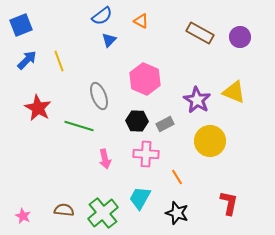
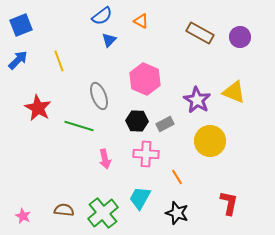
blue arrow: moved 9 px left
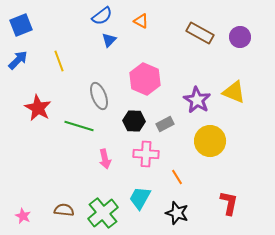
black hexagon: moved 3 px left
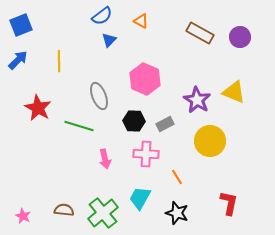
yellow line: rotated 20 degrees clockwise
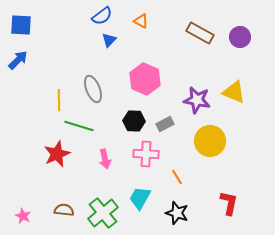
blue square: rotated 25 degrees clockwise
yellow line: moved 39 px down
gray ellipse: moved 6 px left, 7 px up
purple star: rotated 20 degrees counterclockwise
red star: moved 19 px right, 46 px down; rotated 20 degrees clockwise
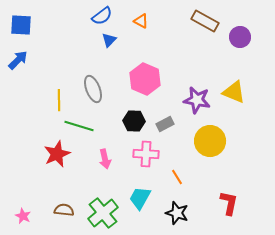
brown rectangle: moved 5 px right, 12 px up
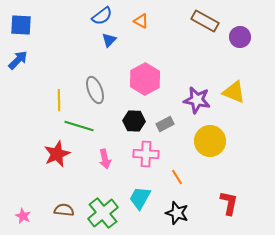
pink hexagon: rotated 8 degrees clockwise
gray ellipse: moved 2 px right, 1 px down
